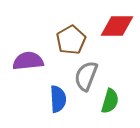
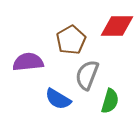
purple semicircle: moved 1 px down
gray semicircle: moved 1 px right, 1 px up
blue semicircle: rotated 124 degrees clockwise
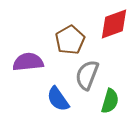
red diamond: moved 3 px left, 2 px up; rotated 20 degrees counterclockwise
brown pentagon: moved 1 px left
blue semicircle: rotated 24 degrees clockwise
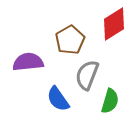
red diamond: rotated 12 degrees counterclockwise
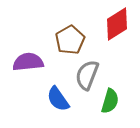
red diamond: moved 3 px right
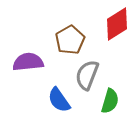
blue semicircle: moved 1 px right, 1 px down
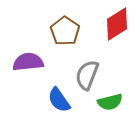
brown pentagon: moved 5 px left, 9 px up; rotated 8 degrees counterclockwise
green semicircle: moved 1 px down; rotated 60 degrees clockwise
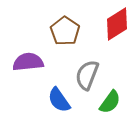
green semicircle: rotated 40 degrees counterclockwise
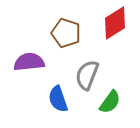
red diamond: moved 2 px left, 1 px up
brown pentagon: moved 1 px right, 2 px down; rotated 16 degrees counterclockwise
purple semicircle: moved 1 px right
blue semicircle: moved 1 px left, 1 px up; rotated 16 degrees clockwise
